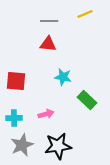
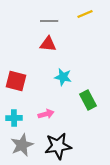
red square: rotated 10 degrees clockwise
green rectangle: moved 1 px right; rotated 18 degrees clockwise
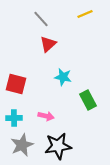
gray line: moved 8 px left, 2 px up; rotated 48 degrees clockwise
red triangle: rotated 48 degrees counterclockwise
red square: moved 3 px down
pink arrow: moved 2 px down; rotated 28 degrees clockwise
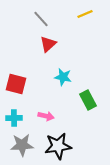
gray star: rotated 20 degrees clockwise
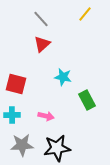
yellow line: rotated 28 degrees counterclockwise
red triangle: moved 6 px left
green rectangle: moved 1 px left
cyan cross: moved 2 px left, 3 px up
black star: moved 1 px left, 2 px down
